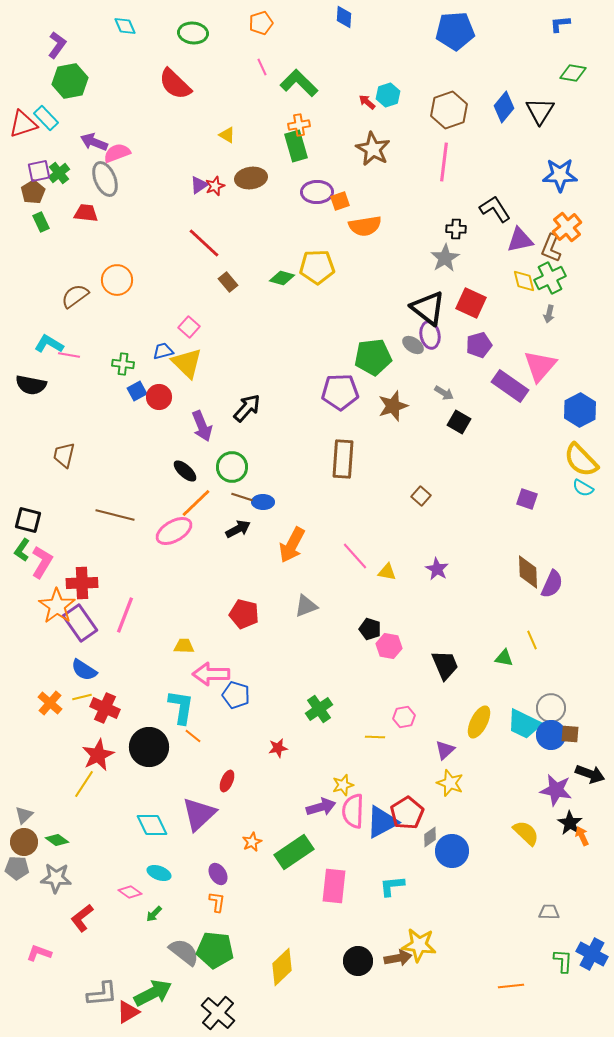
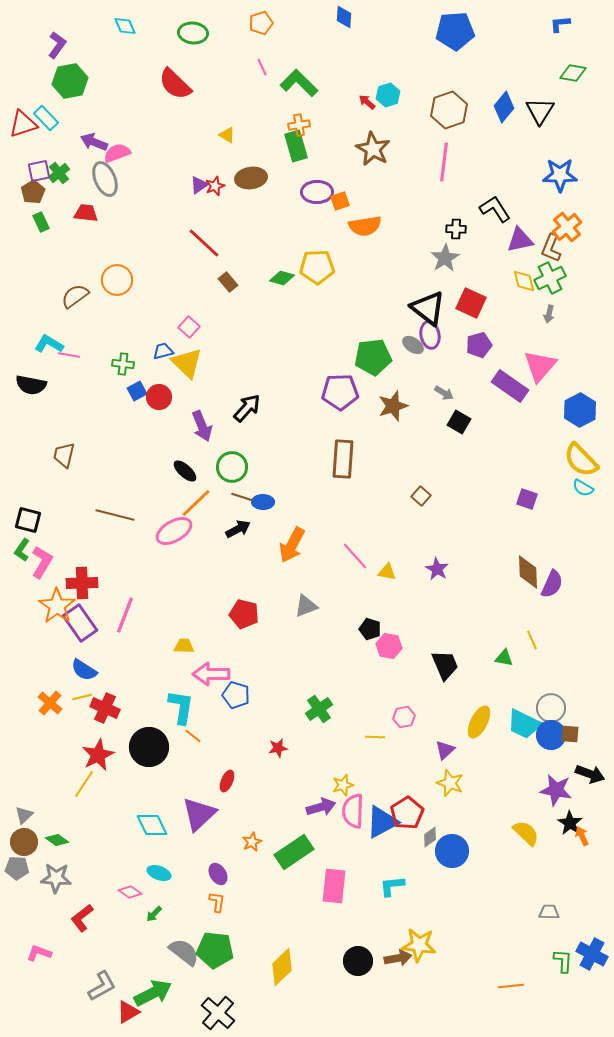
gray L-shape at (102, 994): moved 8 px up; rotated 24 degrees counterclockwise
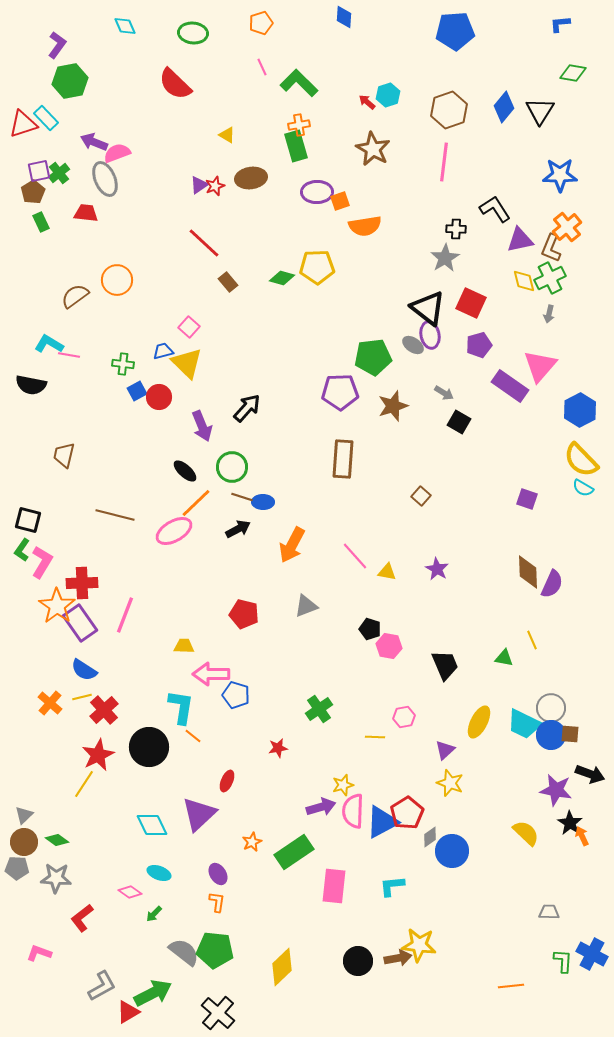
red cross at (105, 708): moved 1 px left, 2 px down; rotated 24 degrees clockwise
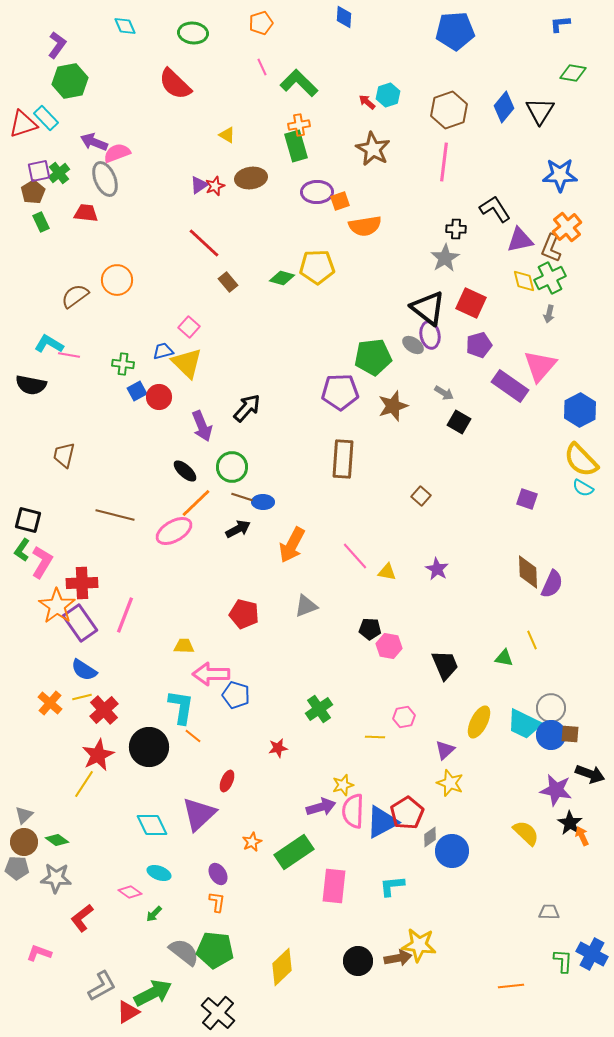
black pentagon at (370, 629): rotated 15 degrees counterclockwise
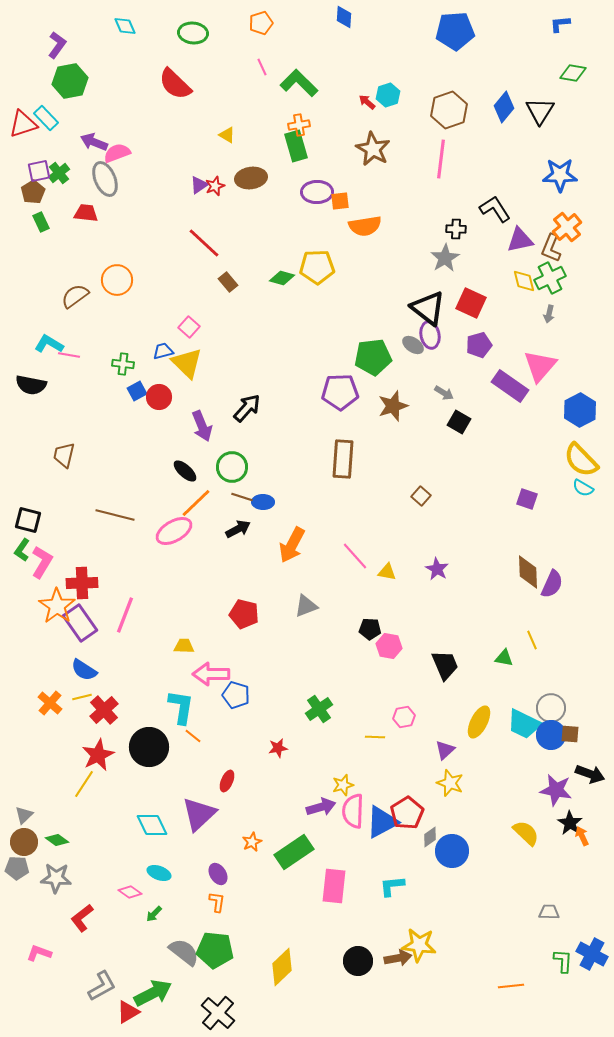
pink line at (444, 162): moved 3 px left, 3 px up
orange square at (340, 201): rotated 12 degrees clockwise
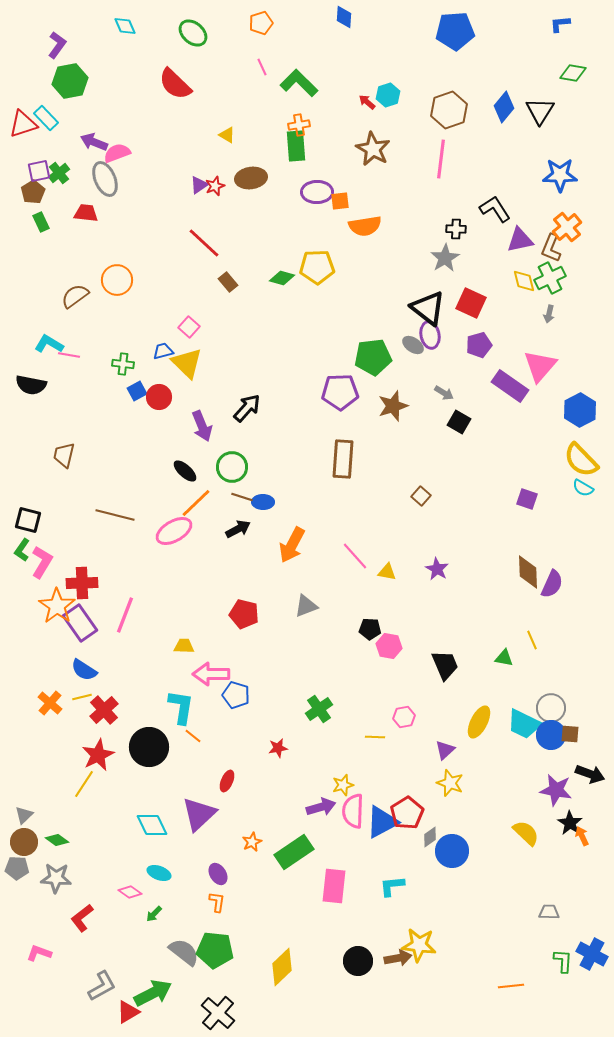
green ellipse at (193, 33): rotated 36 degrees clockwise
green rectangle at (296, 146): rotated 12 degrees clockwise
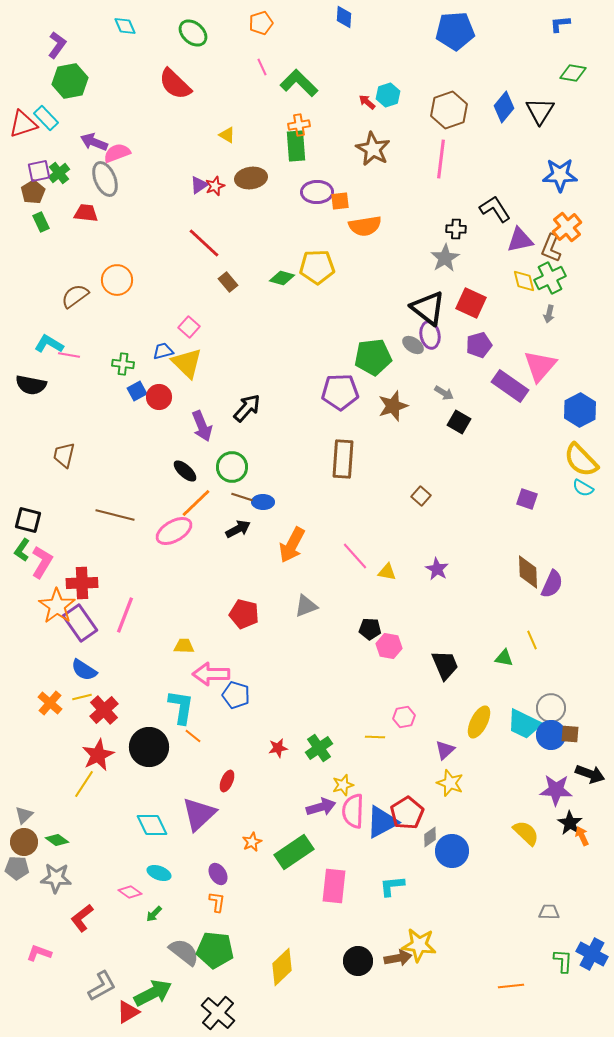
green cross at (319, 709): moved 39 px down
purple star at (556, 790): rotated 8 degrees counterclockwise
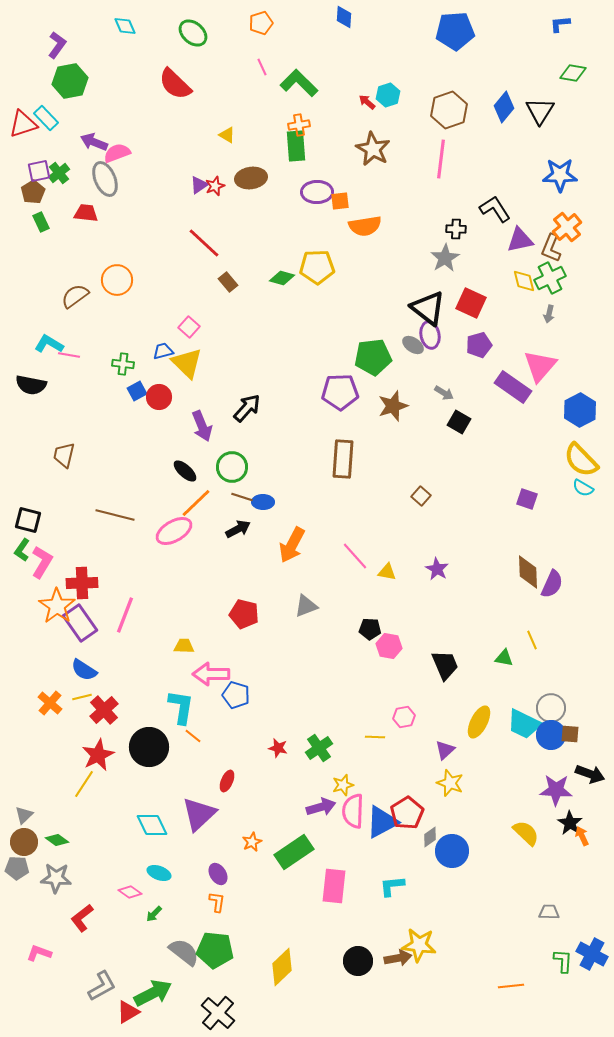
purple rectangle at (510, 386): moved 3 px right, 1 px down
red star at (278, 748): rotated 24 degrees clockwise
